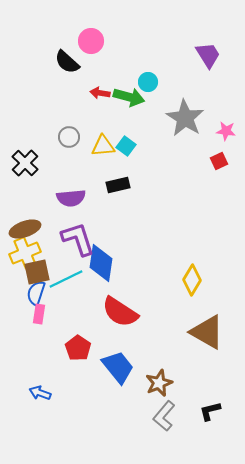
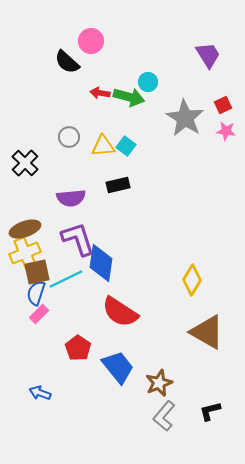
red square: moved 4 px right, 56 px up
pink rectangle: rotated 36 degrees clockwise
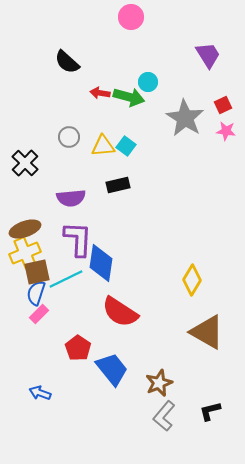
pink circle: moved 40 px right, 24 px up
purple L-shape: rotated 21 degrees clockwise
blue trapezoid: moved 6 px left, 2 px down
